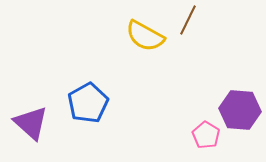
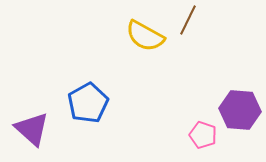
purple triangle: moved 1 px right, 6 px down
pink pentagon: moved 3 px left; rotated 12 degrees counterclockwise
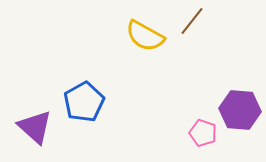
brown line: moved 4 px right, 1 px down; rotated 12 degrees clockwise
blue pentagon: moved 4 px left, 1 px up
purple triangle: moved 3 px right, 2 px up
pink pentagon: moved 2 px up
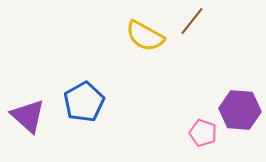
purple triangle: moved 7 px left, 11 px up
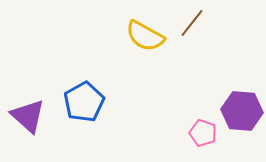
brown line: moved 2 px down
purple hexagon: moved 2 px right, 1 px down
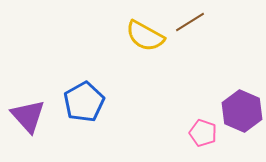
brown line: moved 2 px left, 1 px up; rotated 20 degrees clockwise
purple hexagon: rotated 18 degrees clockwise
purple triangle: rotated 6 degrees clockwise
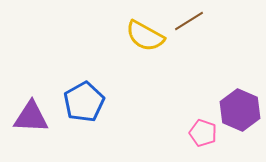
brown line: moved 1 px left, 1 px up
purple hexagon: moved 2 px left, 1 px up
purple triangle: moved 3 px right, 1 px down; rotated 45 degrees counterclockwise
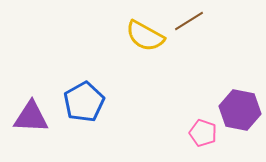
purple hexagon: rotated 12 degrees counterclockwise
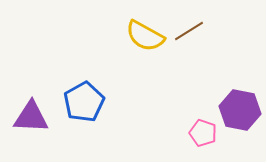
brown line: moved 10 px down
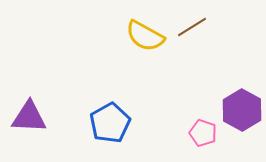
brown line: moved 3 px right, 4 px up
blue pentagon: moved 26 px right, 21 px down
purple hexagon: moved 2 px right; rotated 18 degrees clockwise
purple triangle: moved 2 px left
